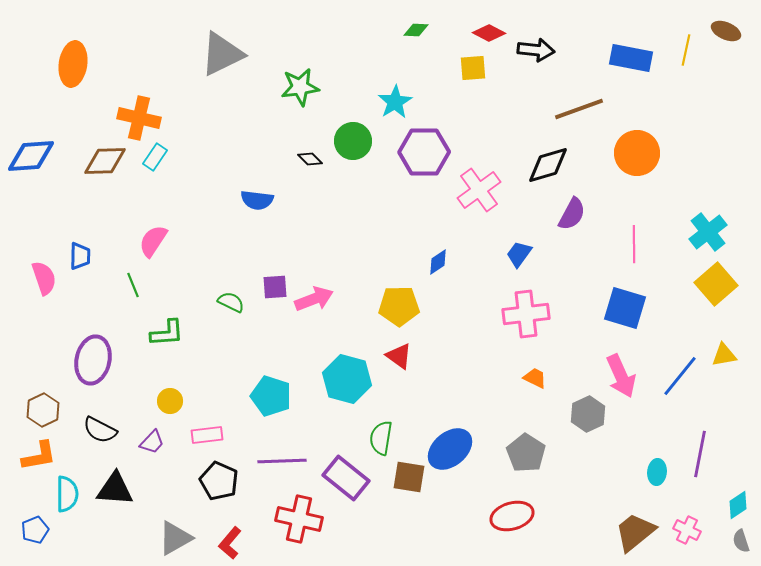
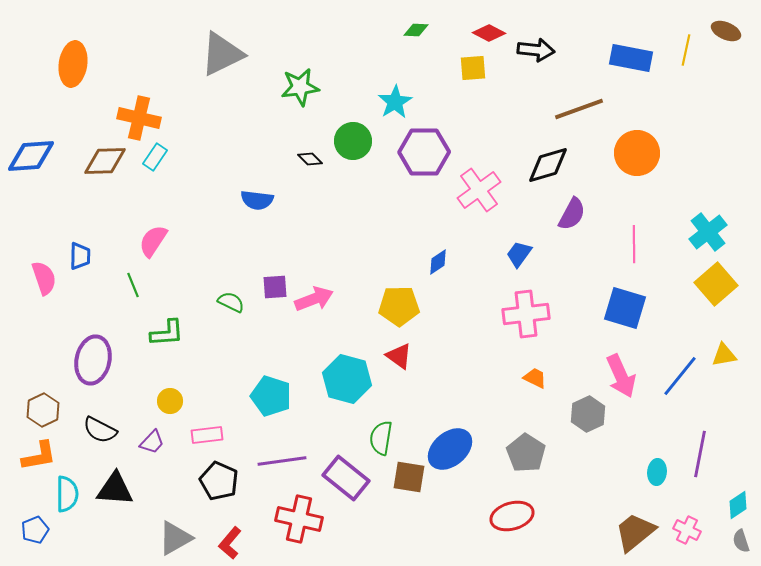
purple line at (282, 461): rotated 6 degrees counterclockwise
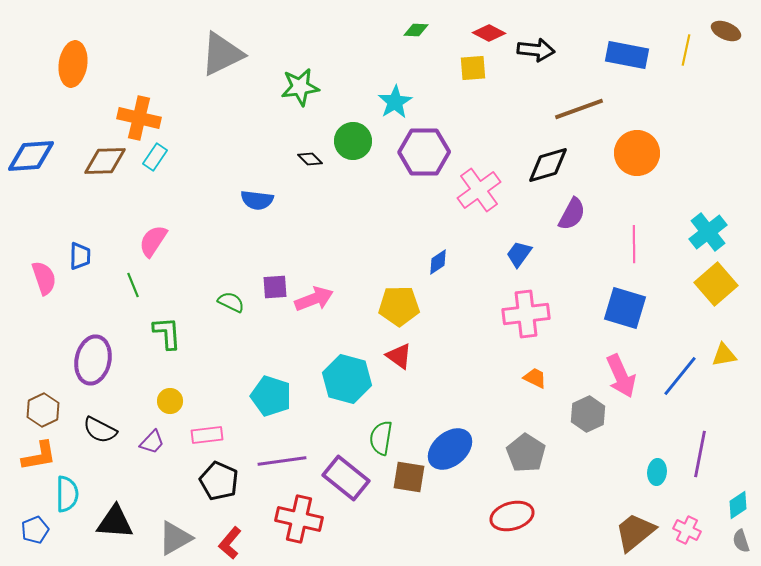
blue rectangle at (631, 58): moved 4 px left, 3 px up
green L-shape at (167, 333): rotated 90 degrees counterclockwise
black triangle at (115, 489): moved 33 px down
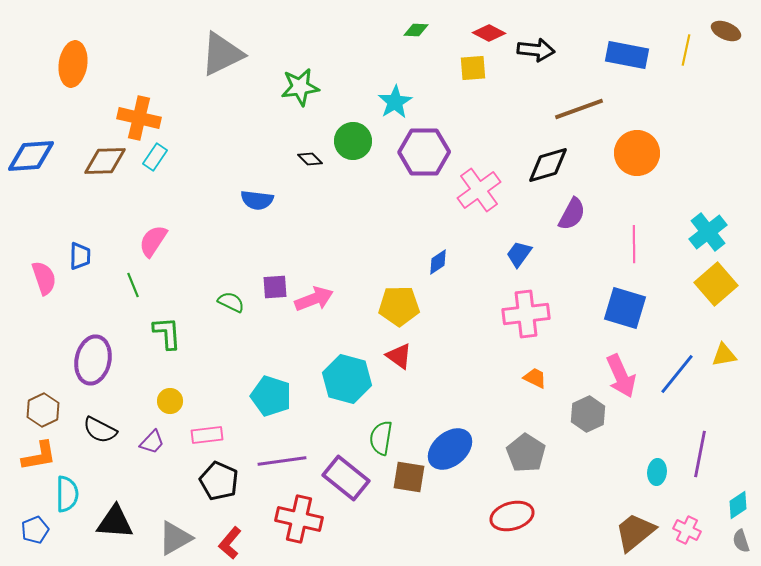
blue line at (680, 376): moved 3 px left, 2 px up
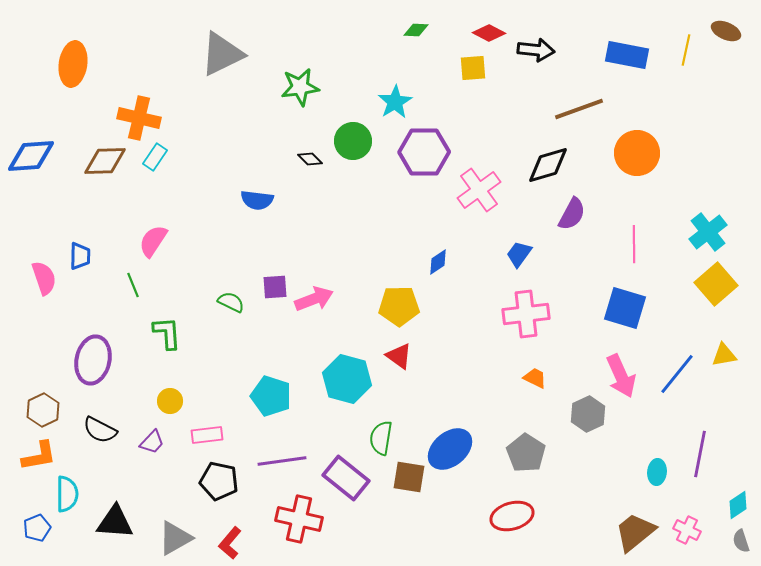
black pentagon at (219, 481): rotated 12 degrees counterclockwise
blue pentagon at (35, 530): moved 2 px right, 2 px up
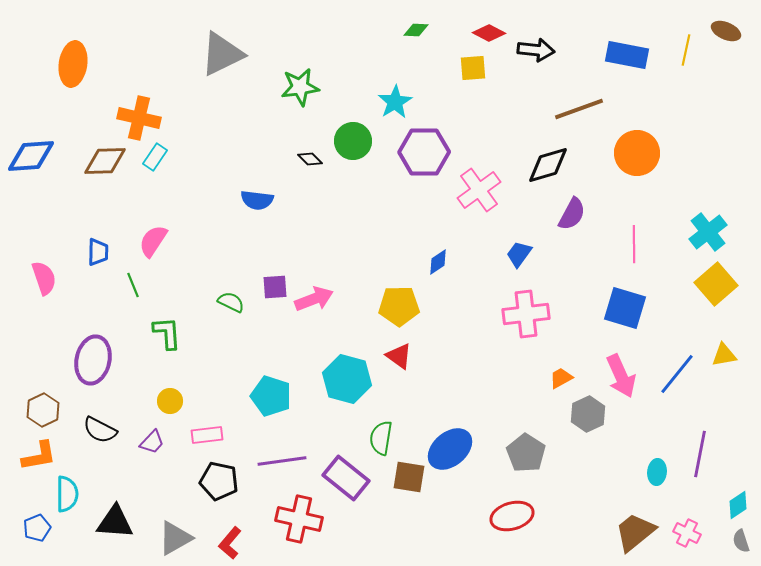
blue trapezoid at (80, 256): moved 18 px right, 4 px up
orange trapezoid at (535, 378): moved 26 px right; rotated 55 degrees counterclockwise
pink cross at (687, 530): moved 3 px down
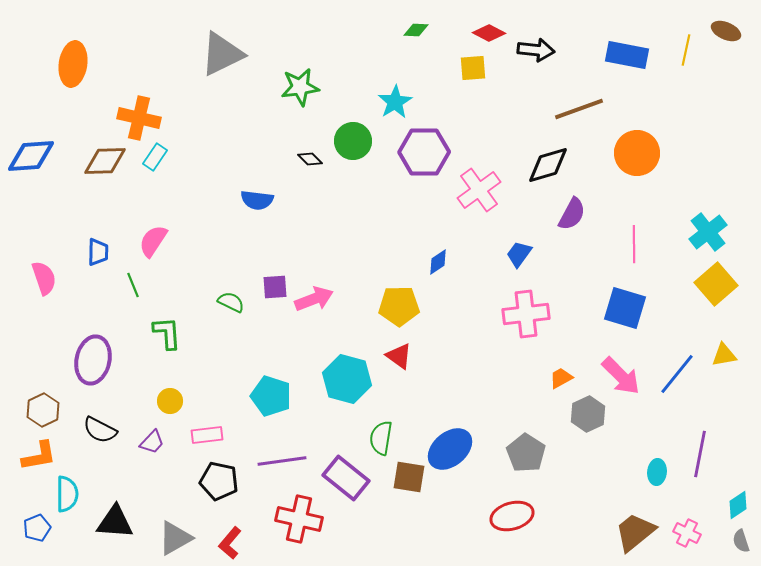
pink arrow at (621, 376): rotated 21 degrees counterclockwise
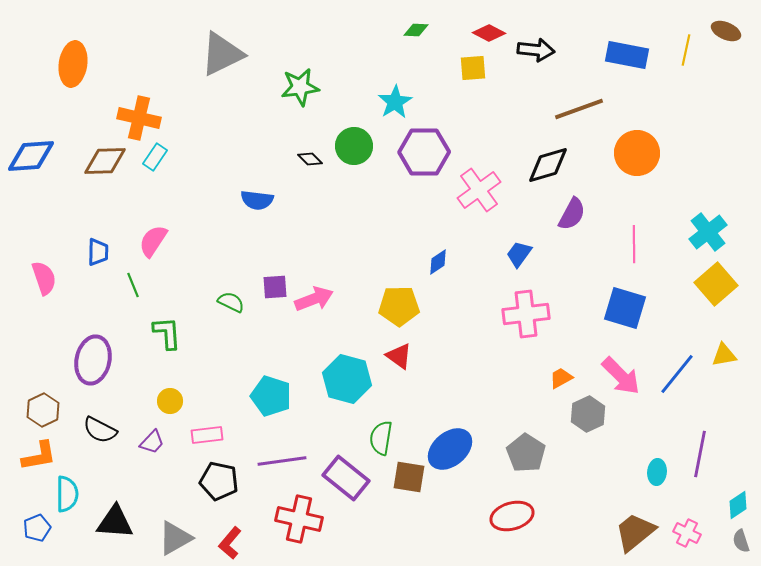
green circle at (353, 141): moved 1 px right, 5 px down
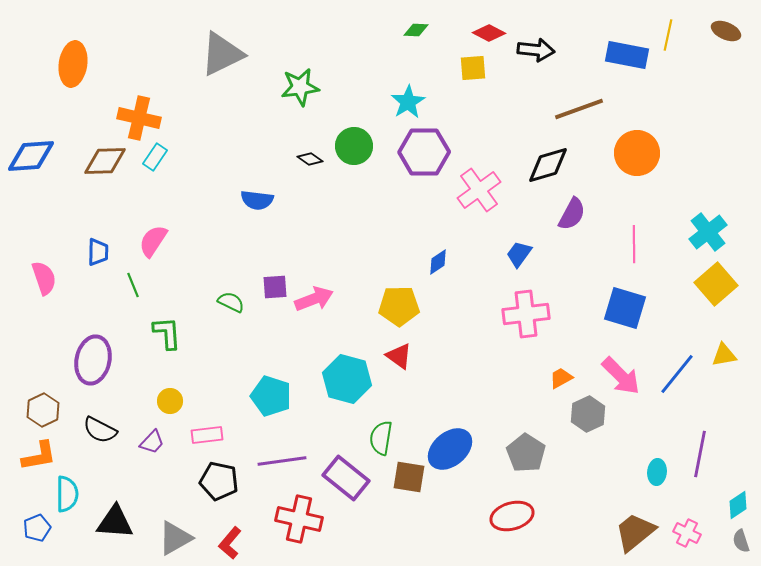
yellow line at (686, 50): moved 18 px left, 15 px up
cyan star at (395, 102): moved 13 px right
black diamond at (310, 159): rotated 10 degrees counterclockwise
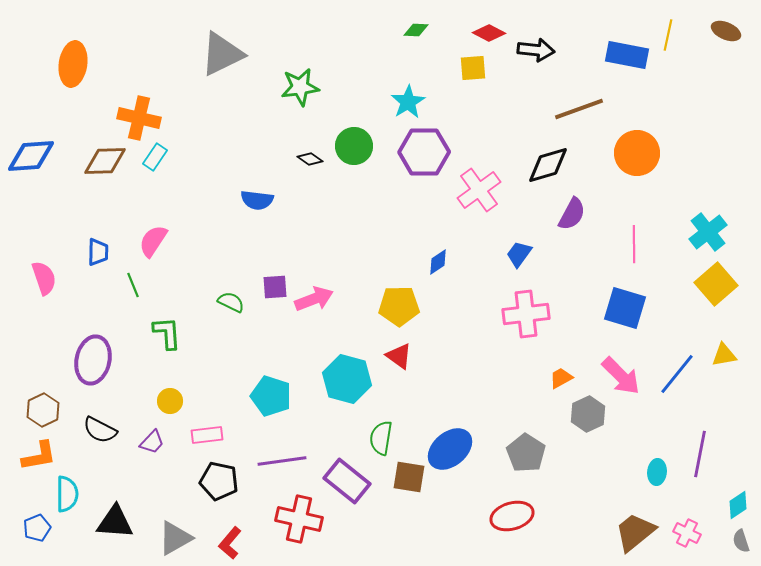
purple rectangle at (346, 478): moved 1 px right, 3 px down
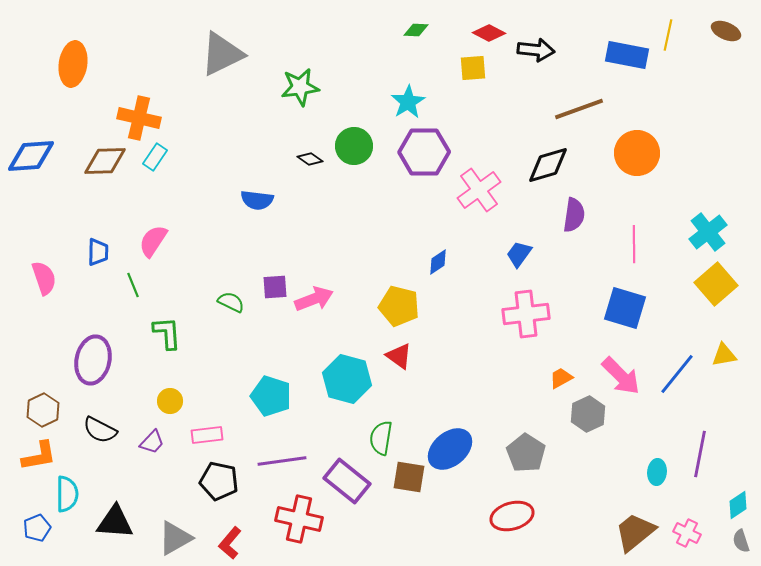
purple semicircle at (572, 214): moved 2 px right, 1 px down; rotated 20 degrees counterclockwise
yellow pentagon at (399, 306): rotated 15 degrees clockwise
